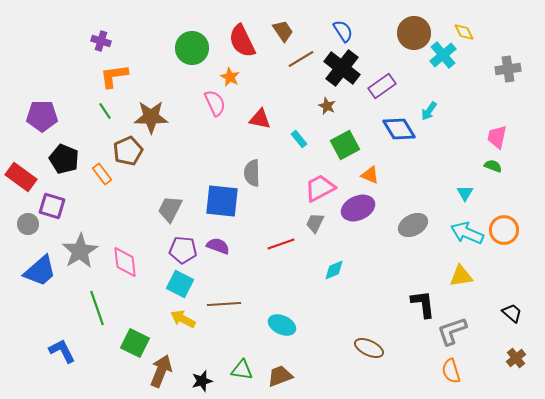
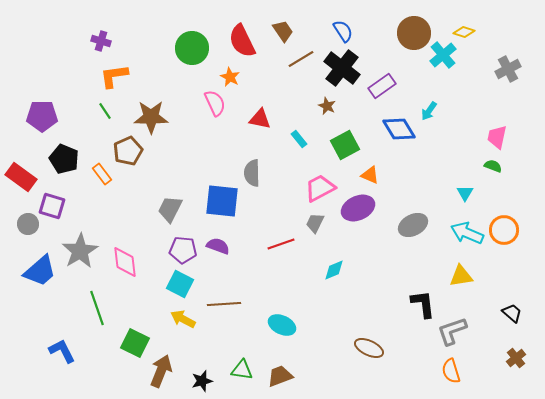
yellow diamond at (464, 32): rotated 45 degrees counterclockwise
gray cross at (508, 69): rotated 20 degrees counterclockwise
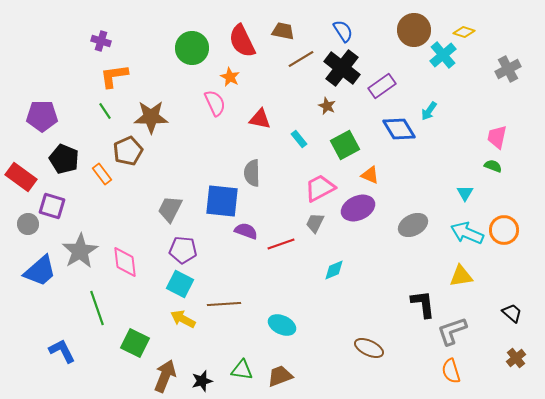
brown trapezoid at (283, 31): rotated 45 degrees counterclockwise
brown circle at (414, 33): moved 3 px up
purple semicircle at (218, 246): moved 28 px right, 15 px up
brown arrow at (161, 371): moved 4 px right, 5 px down
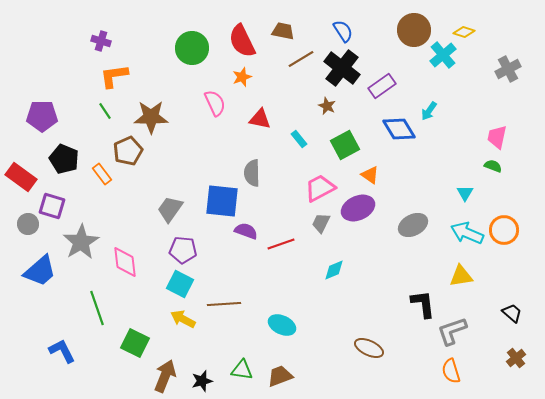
orange star at (230, 77): moved 12 px right; rotated 24 degrees clockwise
orange triangle at (370, 175): rotated 12 degrees clockwise
gray trapezoid at (170, 209): rotated 8 degrees clockwise
gray trapezoid at (315, 223): moved 6 px right
gray star at (80, 251): moved 1 px right, 9 px up
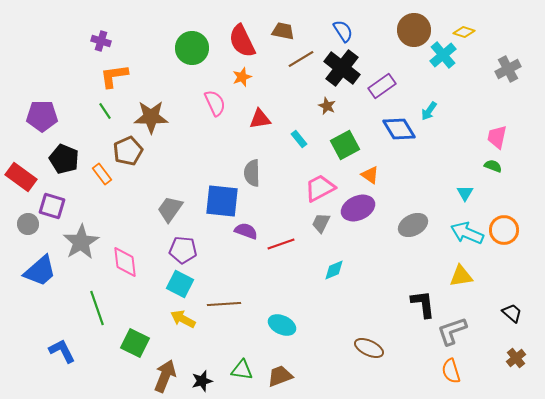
red triangle at (260, 119): rotated 20 degrees counterclockwise
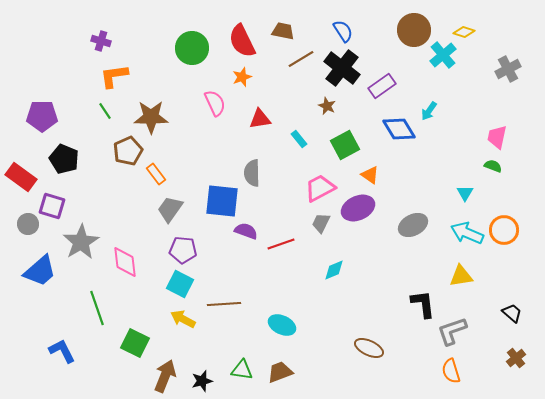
orange rectangle at (102, 174): moved 54 px right
brown trapezoid at (280, 376): moved 4 px up
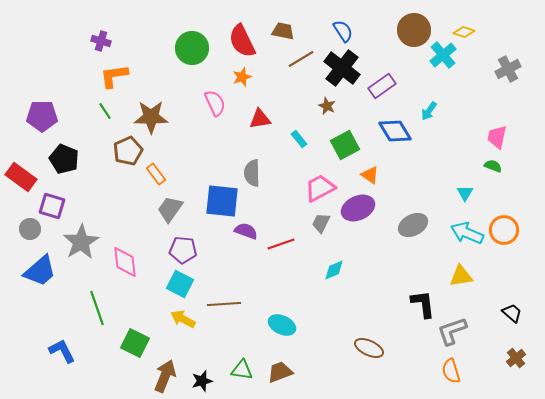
blue diamond at (399, 129): moved 4 px left, 2 px down
gray circle at (28, 224): moved 2 px right, 5 px down
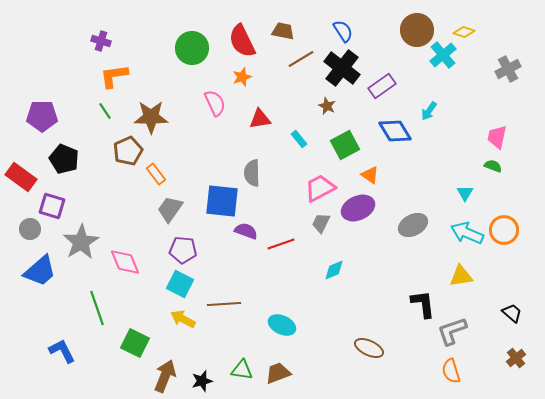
brown circle at (414, 30): moved 3 px right
pink diamond at (125, 262): rotated 16 degrees counterclockwise
brown trapezoid at (280, 372): moved 2 px left, 1 px down
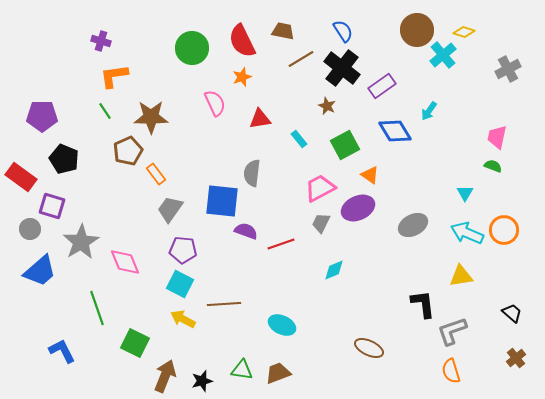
gray semicircle at (252, 173): rotated 8 degrees clockwise
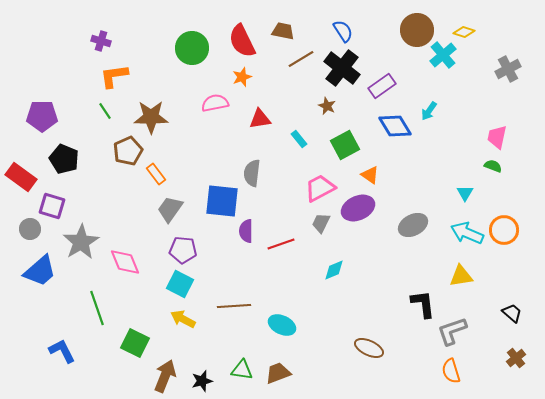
pink semicircle at (215, 103): rotated 76 degrees counterclockwise
blue diamond at (395, 131): moved 5 px up
purple semicircle at (246, 231): rotated 110 degrees counterclockwise
brown line at (224, 304): moved 10 px right, 2 px down
